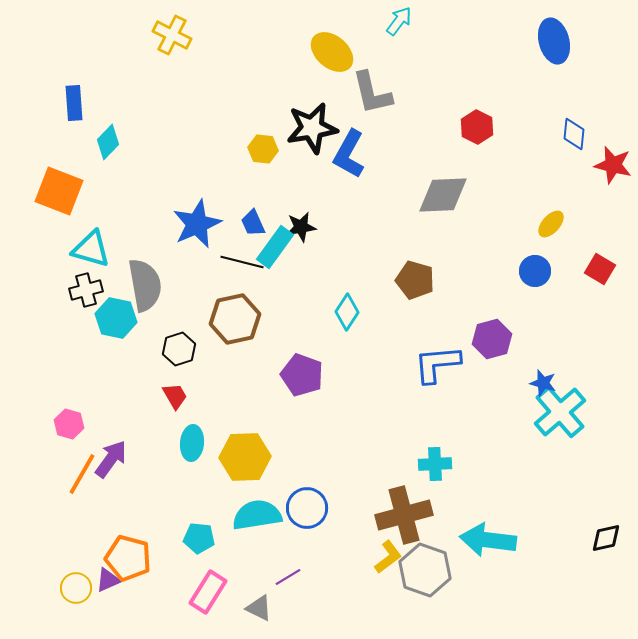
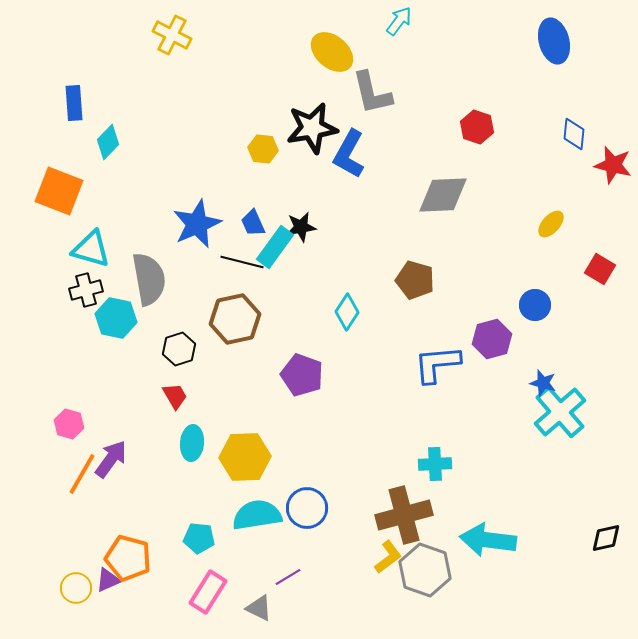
red hexagon at (477, 127): rotated 8 degrees counterclockwise
blue circle at (535, 271): moved 34 px down
gray semicircle at (145, 285): moved 4 px right, 6 px up
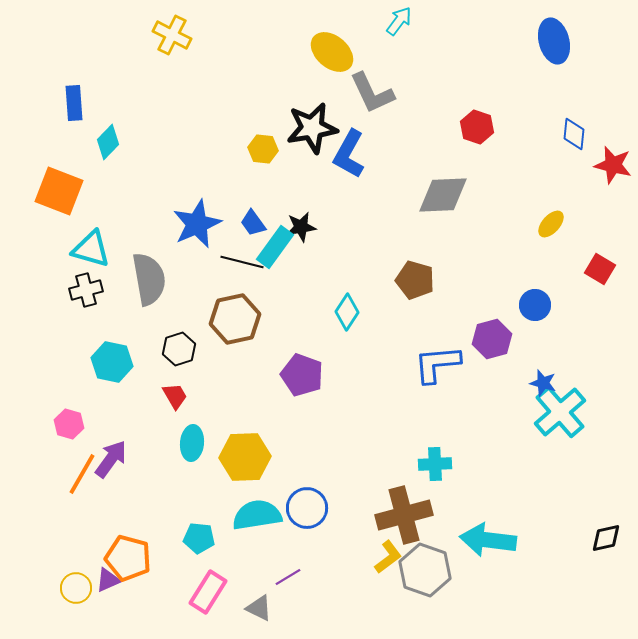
gray L-shape at (372, 93): rotated 12 degrees counterclockwise
blue trapezoid at (253, 223): rotated 12 degrees counterclockwise
cyan hexagon at (116, 318): moved 4 px left, 44 px down
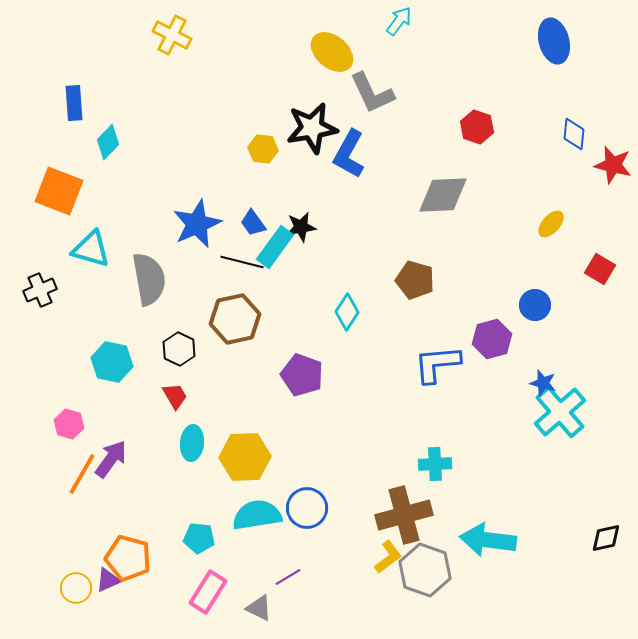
black cross at (86, 290): moved 46 px left; rotated 8 degrees counterclockwise
black hexagon at (179, 349): rotated 16 degrees counterclockwise
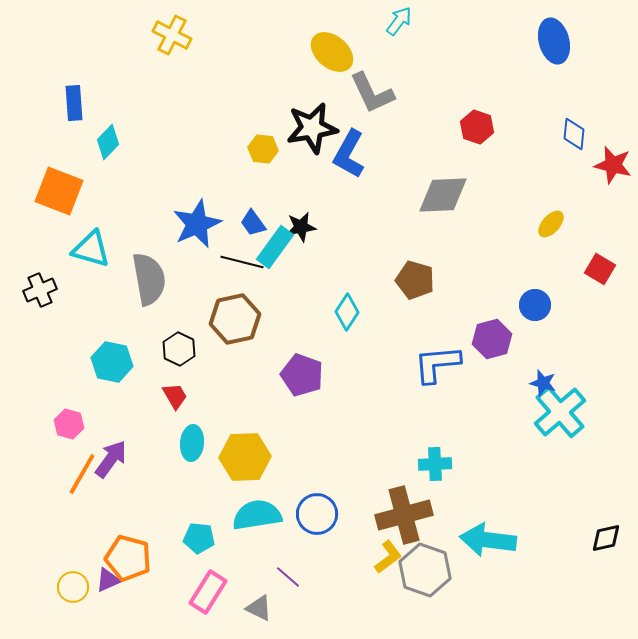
blue circle at (307, 508): moved 10 px right, 6 px down
purple line at (288, 577): rotated 72 degrees clockwise
yellow circle at (76, 588): moved 3 px left, 1 px up
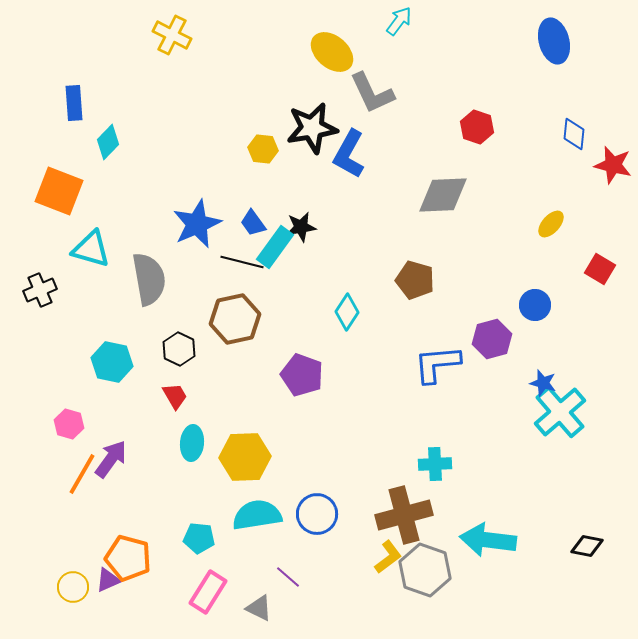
black diamond at (606, 538): moved 19 px left, 8 px down; rotated 24 degrees clockwise
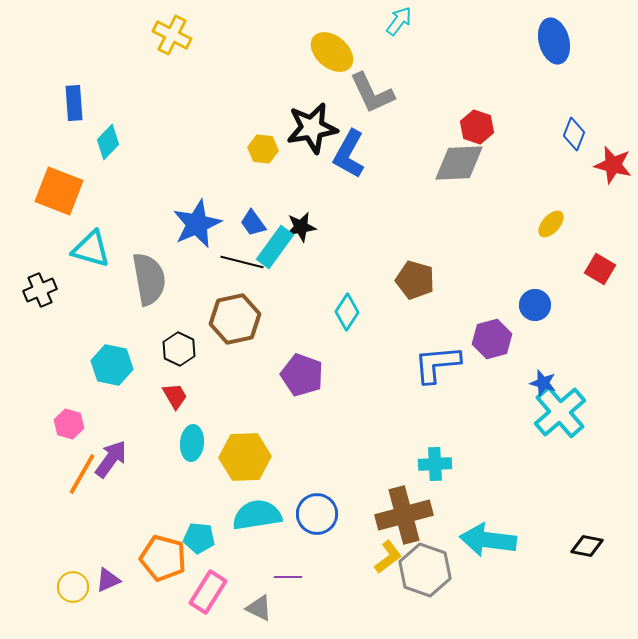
blue diamond at (574, 134): rotated 16 degrees clockwise
gray diamond at (443, 195): moved 16 px right, 32 px up
cyan hexagon at (112, 362): moved 3 px down
orange pentagon at (128, 558): moved 35 px right
purple line at (288, 577): rotated 40 degrees counterclockwise
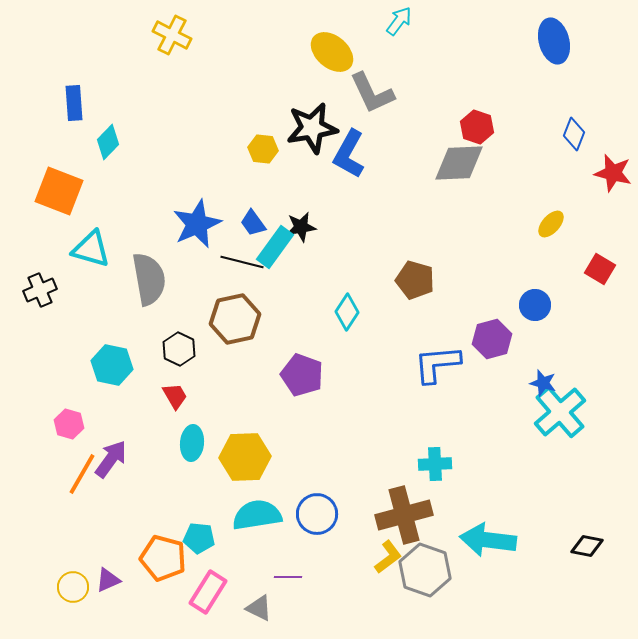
red star at (613, 165): moved 8 px down
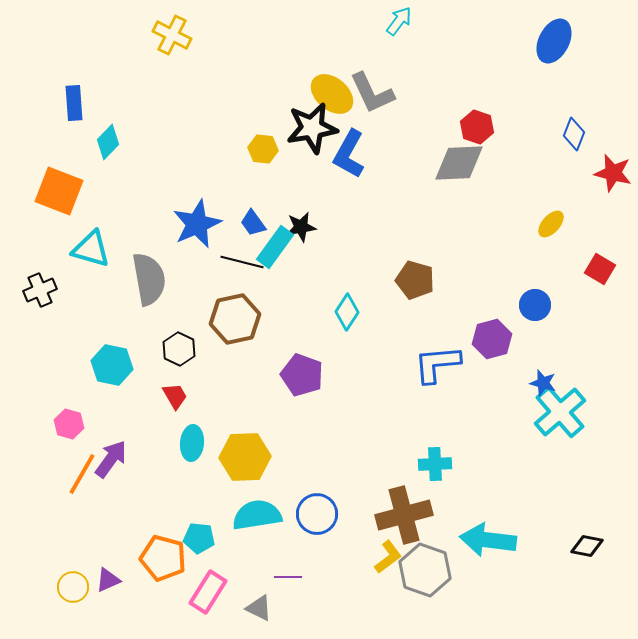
blue ellipse at (554, 41): rotated 42 degrees clockwise
yellow ellipse at (332, 52): moved 42 px down
